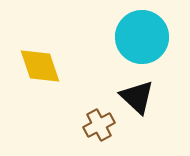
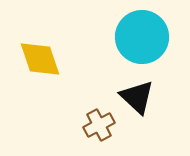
yellow diamond: moved 7 px up
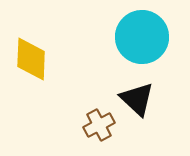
yellow diamond: moved 9 px left; rotated 21 degrees clockwise
black triangle: moved 2 px down
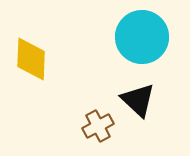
black triangle: moved 1 px right, 1 px down
brown cross: moved 1 px left, 1 px down
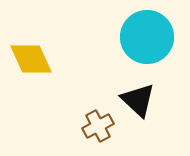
cyan circle: moved 5 px right
yellow diamond: rotated 27 degrees counterclockwise
